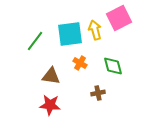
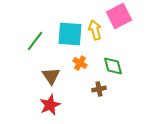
pink square: moved 2 px up
cyan square: rotated 12 degrees clockwise
brown triangle: rotated 48 degrees clockwise
brown cross: moved 1 px right, 4 px up
red star: rotated 30 degrees counterclockwise
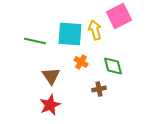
green line: rotated 65 degrees clockwise
orange cross: moved 1 px right, 1 px up
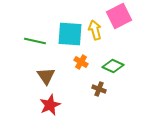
green diamond: rotated 50 degrees counterclockwise
brown triangle: moved 5 px left
brown cross: rotated 32 degrees clockwise
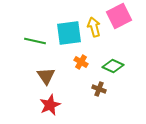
yellow arrow: moved 1 px left, 3 px up
cyan square: moved 1 px left, 1 px up; rotated 12 degrees counterclockwise
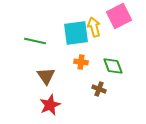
cyan square: moved 7 px right
orange cross: rotated 24 degrees counterclockwise
green diamond: rotated 45 degrees clockwise
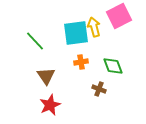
green line: rotated 35 degrees clockwise
orange cross: rotated 16 degrees counterclockwise
